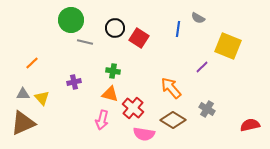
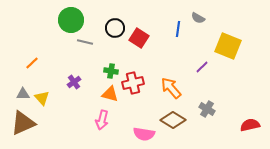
green cross: moved 2 px left
purple cross: rotated 24 degrees counterclockwise
red cross: moved 25 px up; rotated 35 degrees clockwise
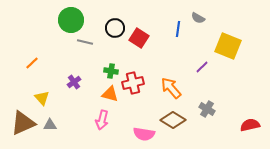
gray triangle: moved 27 px right, 31 px down
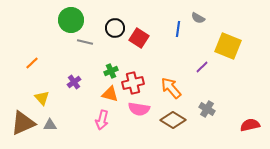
green cross: rotated 32 degrees counterclockwise
pink semicircle: moved 5 px left, 25 px up
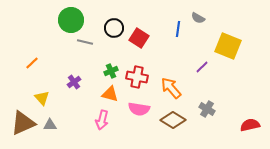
black circle: moved 1 px left
red cross: moved 4 px right, 6 px up; rotated 25 degrees clockwise
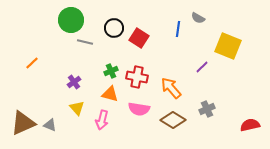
yellow triangle: moved 35 px right, 10 px down
gray cross: rotated 35 degrees clockwise
gray triangle: rotated 24 degrees clockwise
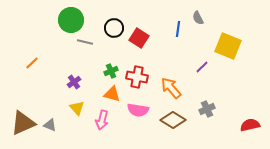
gray semicircle: rotated 32 degrees clockwise
orange triangle: moved 2 px right
pink semicircle: moved 1 px left, 1 px down
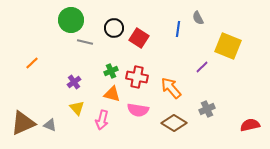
brown diamond: moved 1 px right, 3 px down
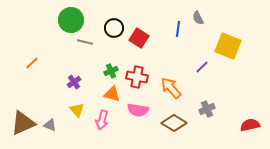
yellow triangle: moved 2 px down
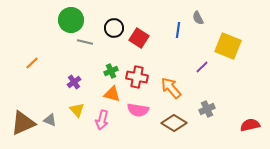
blue line: moved 1 px down
gray triangle: moved 5 px up
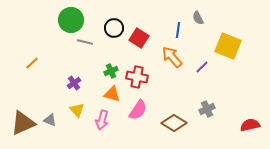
purple cross: moved 1 px down
orange arrow: moved 1 px right, 31 px up
pink semicircle: rotated 65 degrees counterclockwise
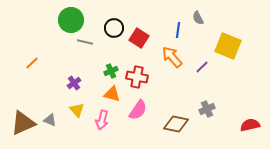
brown diamond: moved 2 px right, 1 px down; rotated 20 degrees counterclockwise
